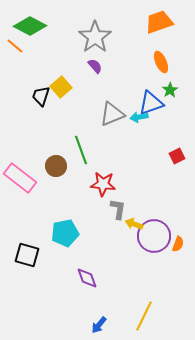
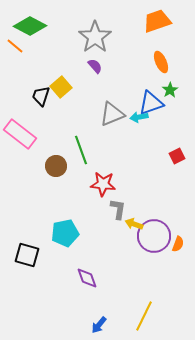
orange trapezoid: moved 2 px left, 1 px up
pink rectangle: moved 44 px up
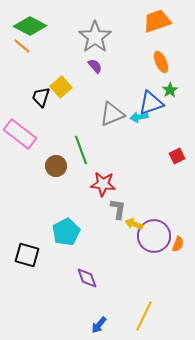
orange line: moved 7 px right
black trapezoid: moved 1 px down
cyan pentagon: moved 1 px right, 1 px up; rotated 16 degrees counterclockwise
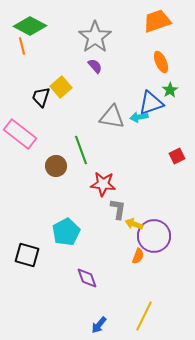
orange line: rotated 36 degrees clockwise
gray triangle: moved 3 px down; rotated 32 degrees clockwise
orange semicircle: moved 40 px left, 12 px down
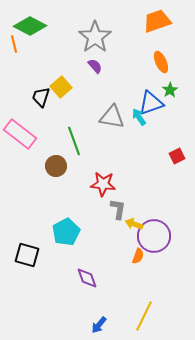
orange line: moved 8 px left, 2 px up
cyan arrow: rotated 66 degrees clockwise
green line: moved 7 px left, 9 px up
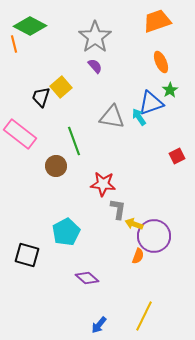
purple diamond: rotated 30 degrees counterclockwise
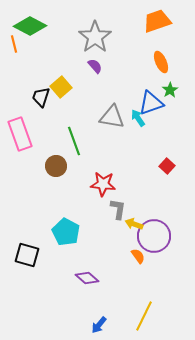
cyan arrow: moved 1 px left, 1 px down
pink rectangle: rotated 32 degrees clockwise
red square: moved 10 px left, 10 px down; rotated 21 degrees counterclockwise
cyan pentagon: rotated 16 degrees counterclockwise
orange semicircle: rotated 56 degrees counterclockwise
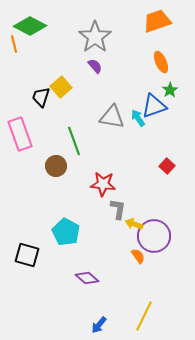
blue triangle: moved 3 px right, 3 px down
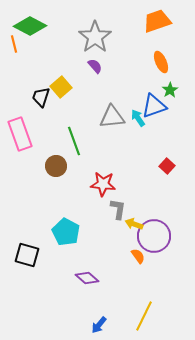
gray triangle: rotated 16 degrees counterclockwise
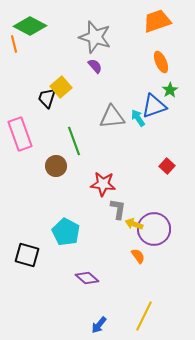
gray star: rotated 20 degrees counterclockwise
black trapezoid: moved 6 px right, 1 px down
purple circle: moved 7 px up
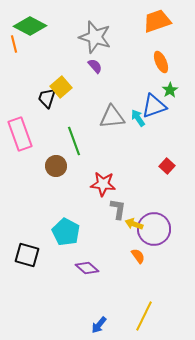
purple diamond: moved 10 px up
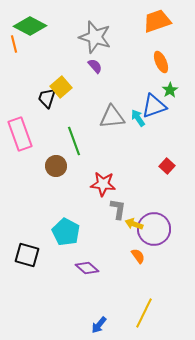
yellow line: moved 3 px up
